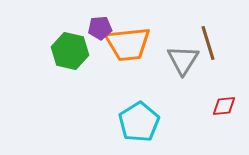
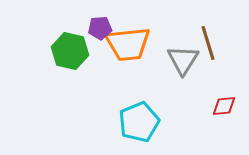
cyan pentagon: rotated 9 degrees clockwise
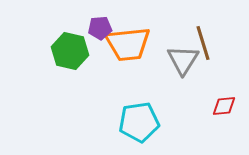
brown line: moved 5 px left
cyan pentagon: rotated 15 degrees clockwise
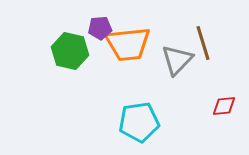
gray triangle: moved 6 px left; rotated 12 degrees clockwise
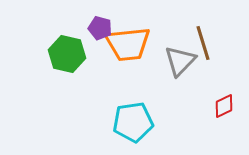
purple pentagon: rotated 20 degrees clockwise
green hexagon: moved 3 px left, 3 px down
gray triangle: moved 3 px right, 1 px down
red diamond: rotated 20 degrees counterclockwise
cyan pentagon: moved 6 px left
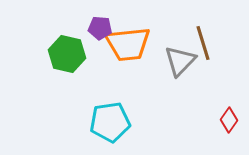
purple pentagon: rotated 10 degrees counterclockwise
red diamond: moved 5 px right, 14 px down; rotated 30 degrees counterclockwise
cyan pentagon: moved 23 px left
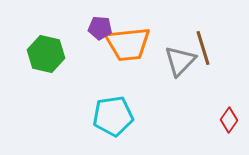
brown line: moved 5 px down
green hexagon: moved 21 px left
cyan pentagon: moved 3 px right, 6 px up
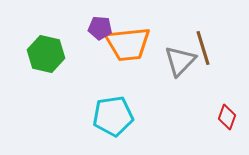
red diamond: moved 2 px left, 3 px up; rotated 15 degrees counterclockwise
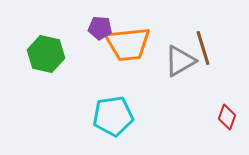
gray triangle: rotated 16 degrees clockwise
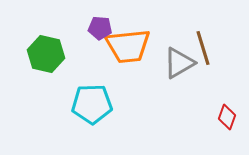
orange trapezoid: moved 2 px down
gray triangle: moved 1 px left, 2 px down
cyan pentagon: moved 21 px left, 12 px up; rotated 6 degrees clockwise
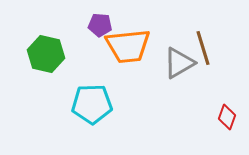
purple pentagon: moved 3 px up
